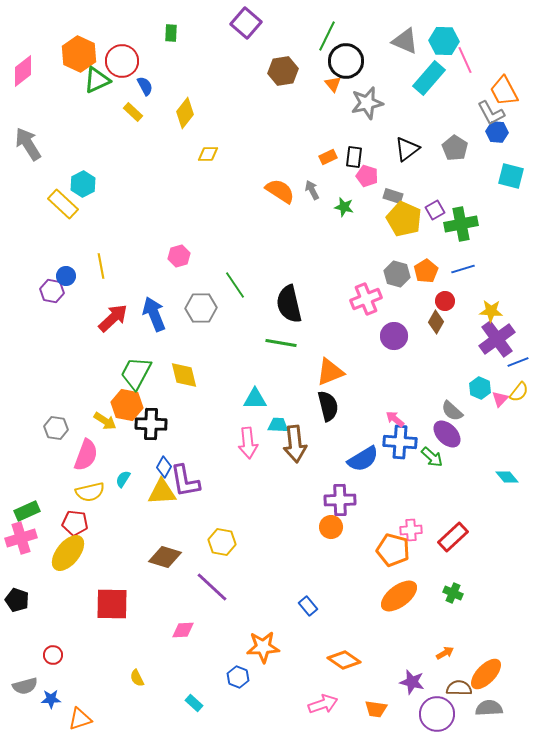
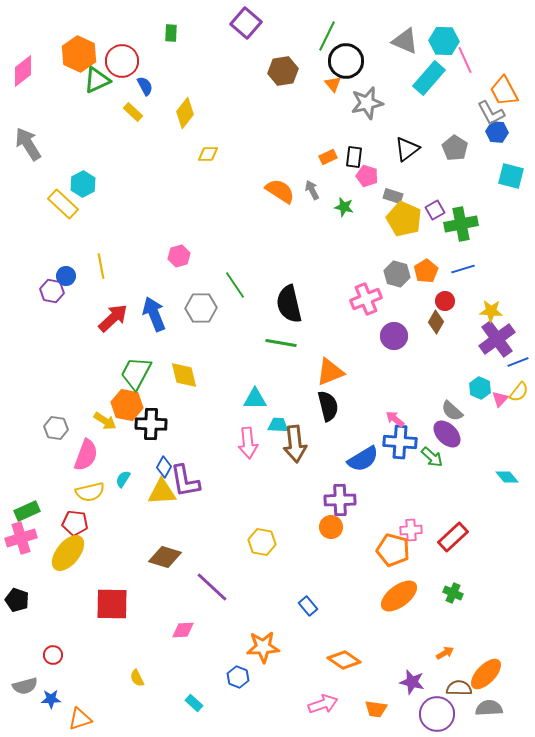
yellow hexagon at (222, 542): moved 40 px right
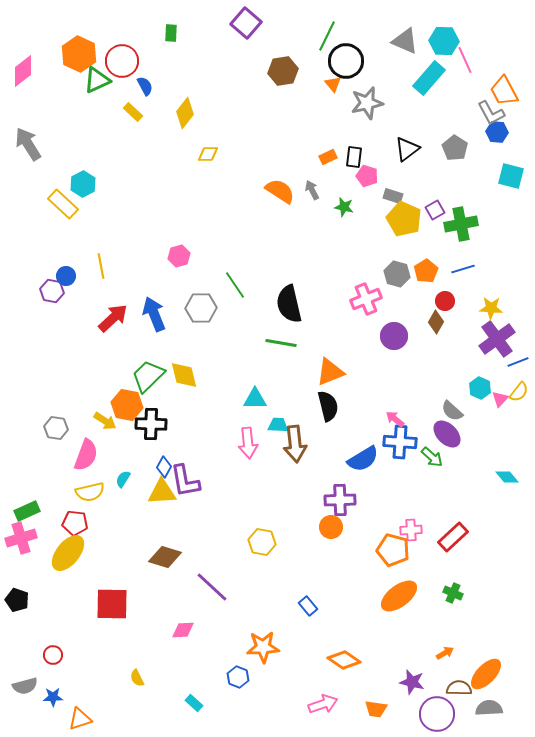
yellow star at (491, 311): moved 3 px up
green trapezoid at (136, 373): moved 12 px right, 3 px down; rotated 18 degrees clockwise
blue star at (51, 699): moved 2 px right, 2 px up
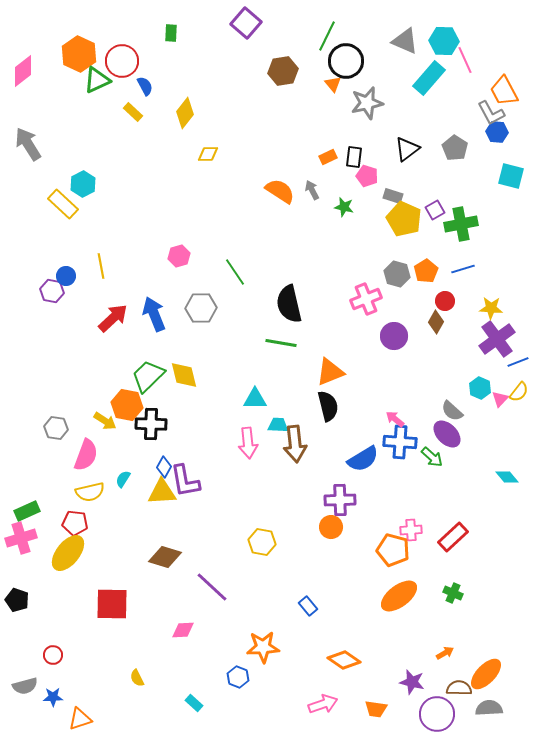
green line at (235, 285): moved 13 px up
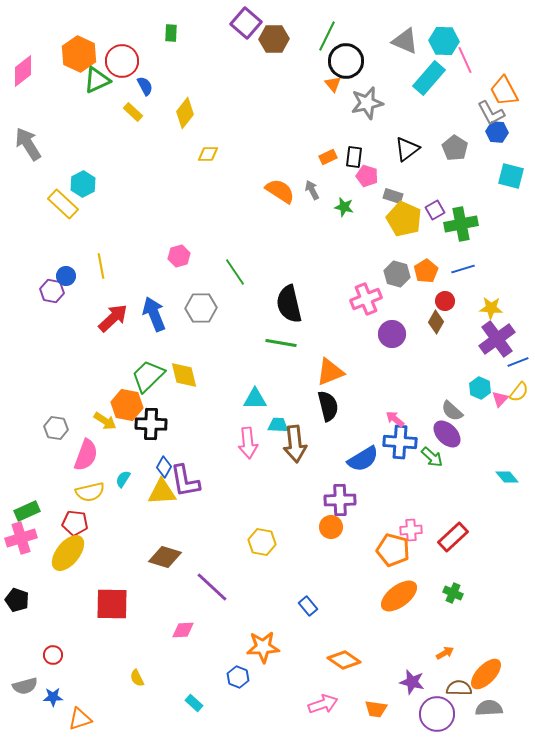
brown hexagon at (283, 71): moved 9 px left, 32 px up; rotated 8 degrees clockwise
purple circle at (394, 336): moved 2 px left, 2 px up
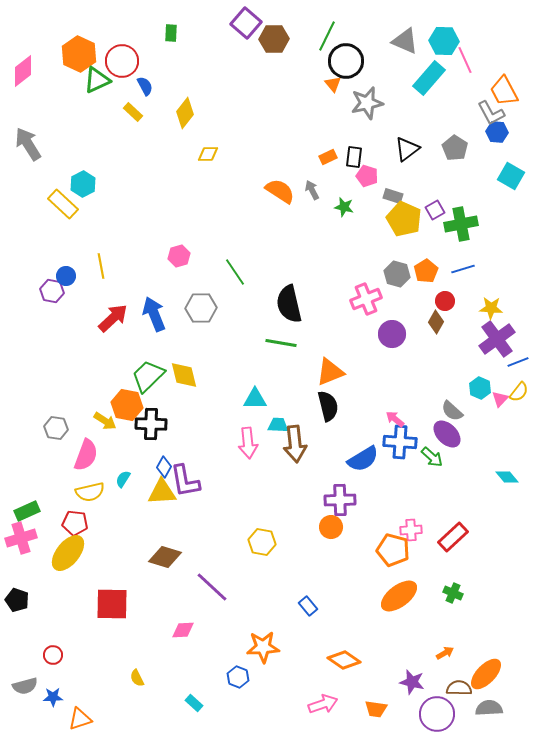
cyan square at (511, 176): rotated 16 degrees clockwise
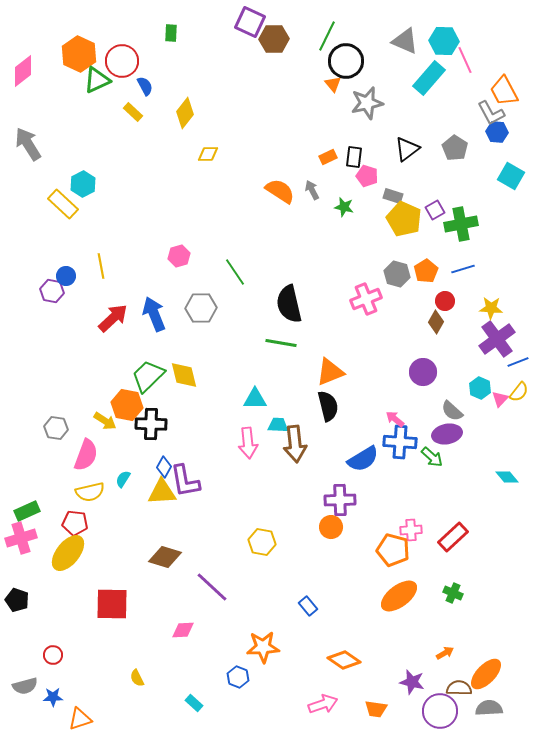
purple square at (246, 23): moved 4 px right, 1 px up; rotated 16 degrees counterclockwise
purple circle at (392, 334): moved 31 px right, 38 px down
purple ellipse at (447, 434): rotated 56 degrees counterclockwise
purple circle at (437, 714): moved 3 px right, 3 px up
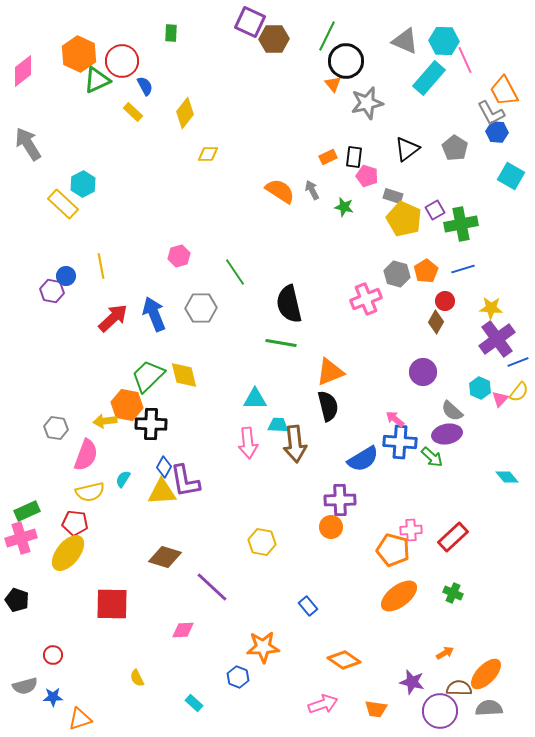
yellow arrow at (105, 421): rotated 140 degrees clockwise
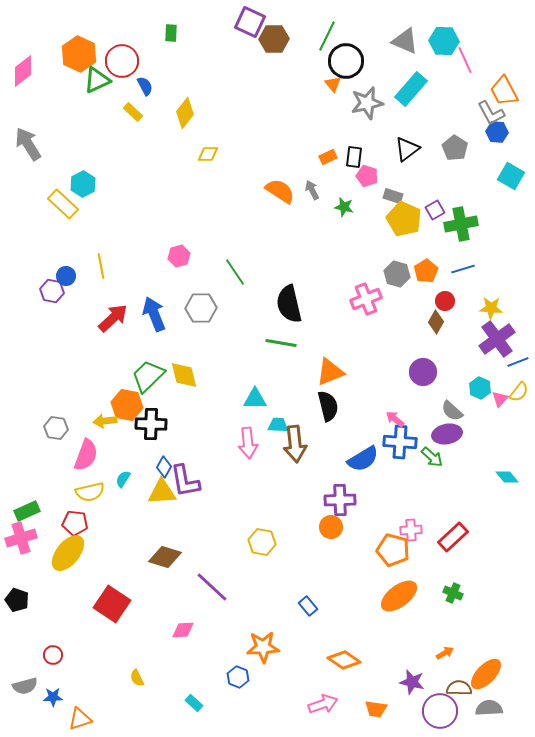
cyan rectangle at (429, 78): moved 18 px left, 11 px down
red square at (112, 604): rotated 33 degrees clockwise
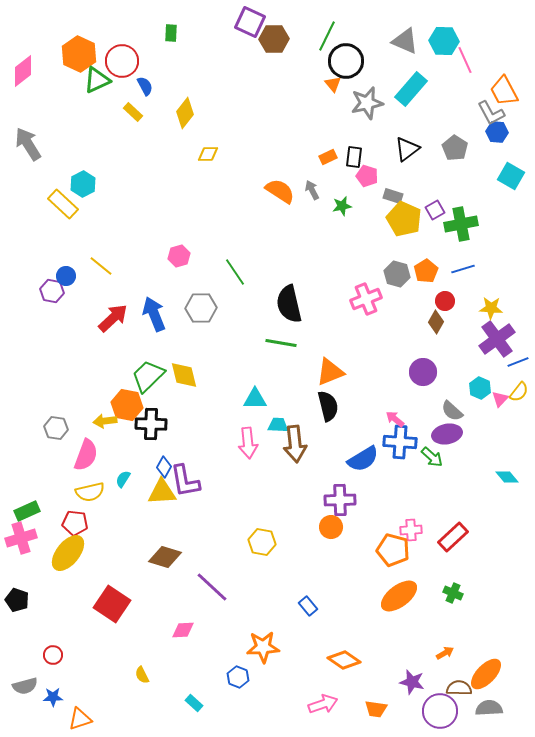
green star at (344, 207): moved 2 px left, 1 px up; rotated 24 degrees counterclockwise
yellow line at (101, 266): rotated 40 degrees counterclockwise
yellow semicircle at (137, 678): moved 5 px right, 3 px up
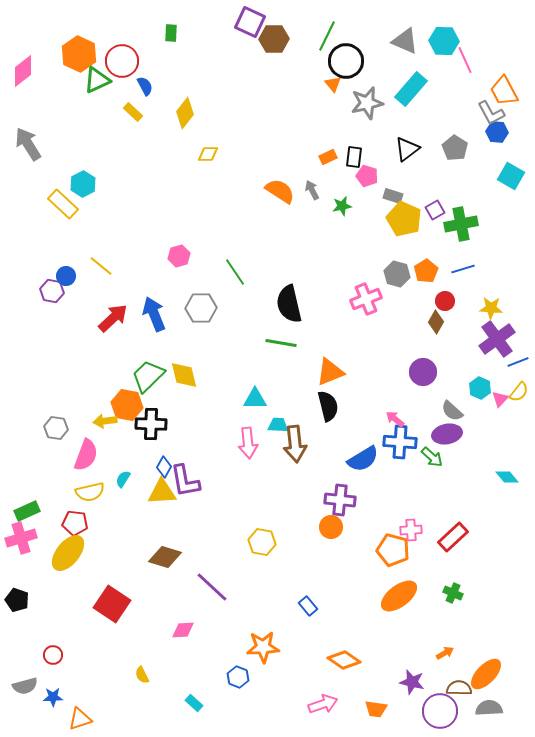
purple cross at (340, 500): rotated 8 degrees clockwise
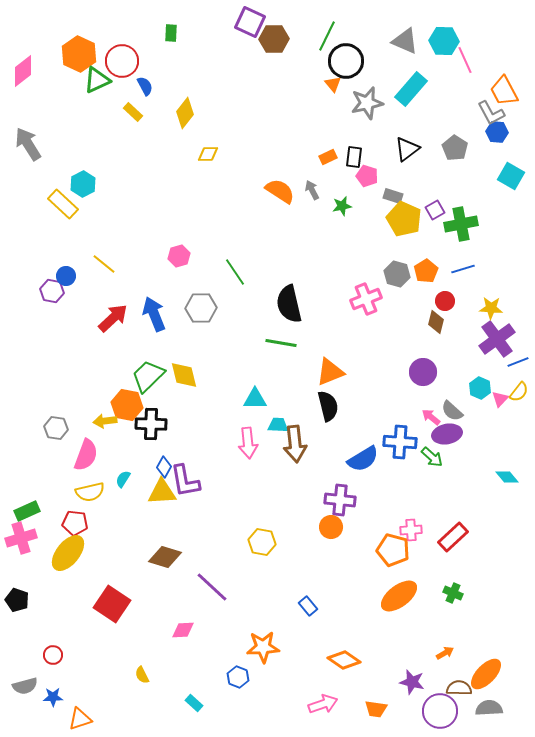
yellow line at (101, 266): moved 3 px right, 2 px up
brown diamond at (436, 322): rotated 15 degrees counterclockwise
pink arrow at (395, 419): moved 36 px right, 2 px up
